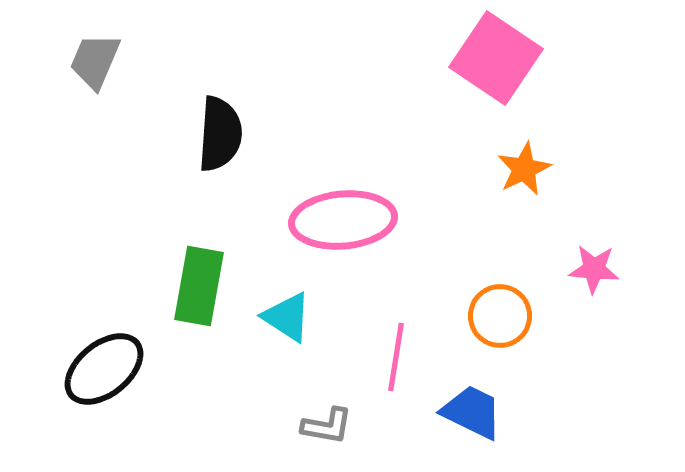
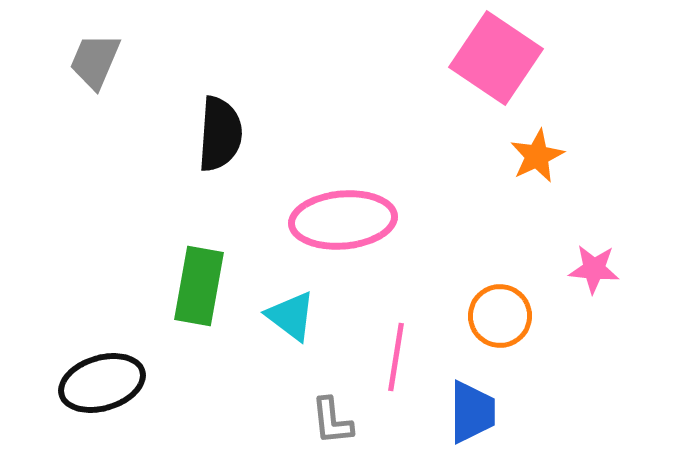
orange star: moved 13 px right, 13 px up
cyan triangle: moved 4 px right, 1 px up; rotated 4 degrees clockwise
black ellipse: moved 2 px left, 14 px down; rotated 22 degrees clockwise
blue trapezoid: rotated 64 degrees clockwise
gray L-shape: moved 5 px right, 5 px up; rotated 74 degrees clockwise
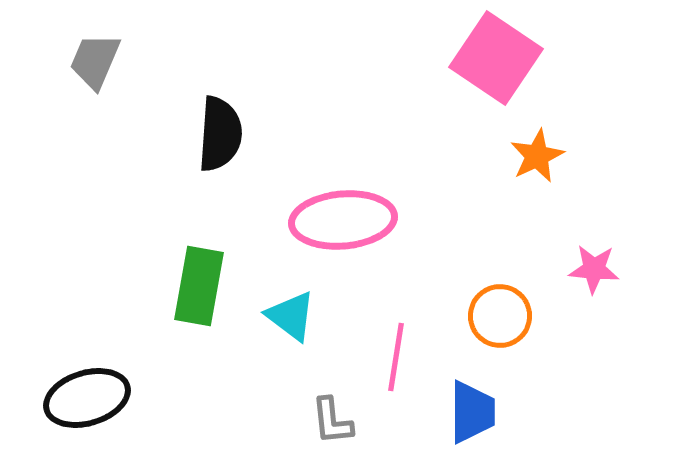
black ellipse: moved 15 px left, 15 px down
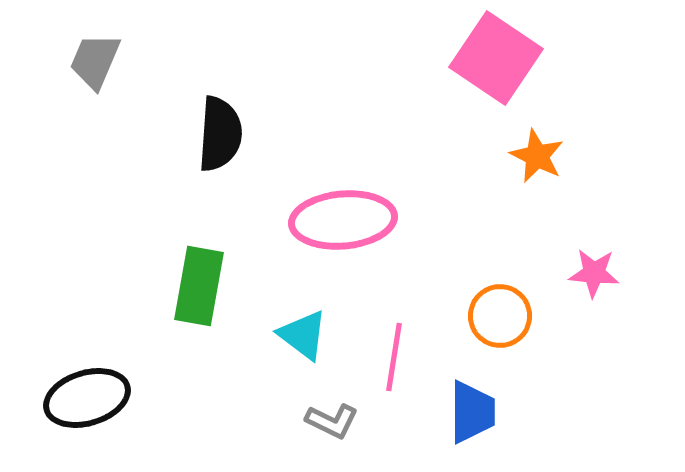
orange star: rotated 20 degrees counterclockwise
pink star: moved 4 px down
cyan triangle: moved 12 px right, 19 px down
pink line: moved 2 px left
gray L-shape: rotated 58 degrees counterclockwise
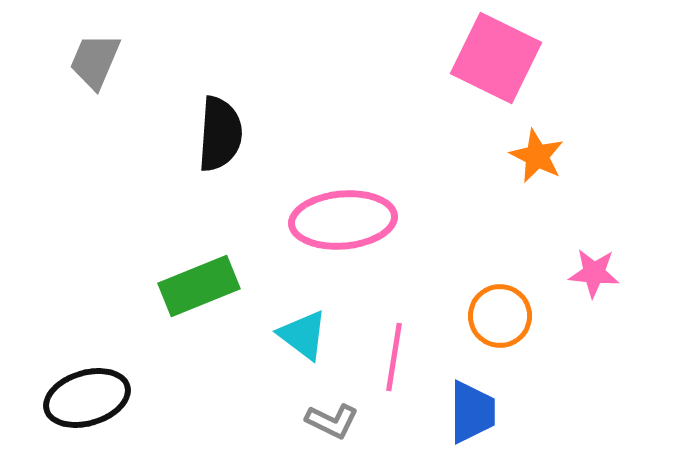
pink square: rotated 8 degrees counterclockwise
green rectangle: rotated 58 degrees clockwise
